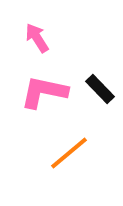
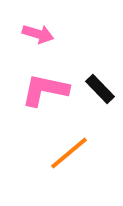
pink arrow: moved 1 px right, 4 px up; rotated 140 degrees clockwise
pink L-shape: moved 1 px right, 2 px up
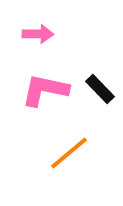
pink arrow: rotated 16 degrees counterclockwise
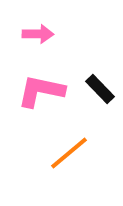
pink L-shape: moved 4 px left, 1 px down
